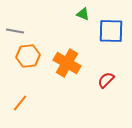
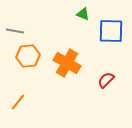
orange line: moved 2 px left, 1 px up
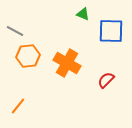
gray line: rotated 18 degrees clockwise
orange line: moved 4 px down
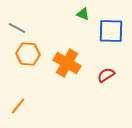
gray line: moved 2 px right, 3 px up
orange hexagon: moved 2 px up; rotated 10 degrees clockwise
red semicircle: moved 5 px up; rotated 12 degrees clockwise
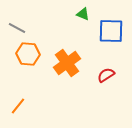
orange cross: rotated 24 degrees clockwise
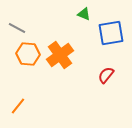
green triangle: moved 1 px right
blue square: moved 2 px down; rotated 12 degrees counterclockwise
orange cross: moved 7 px left, 8 px up
red semicircle: rotated 18 degrees counterclockwise
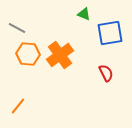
blue square: moved 1 px left
red semicircle: moved 2 px up; rotated 114 degrees clockwise
